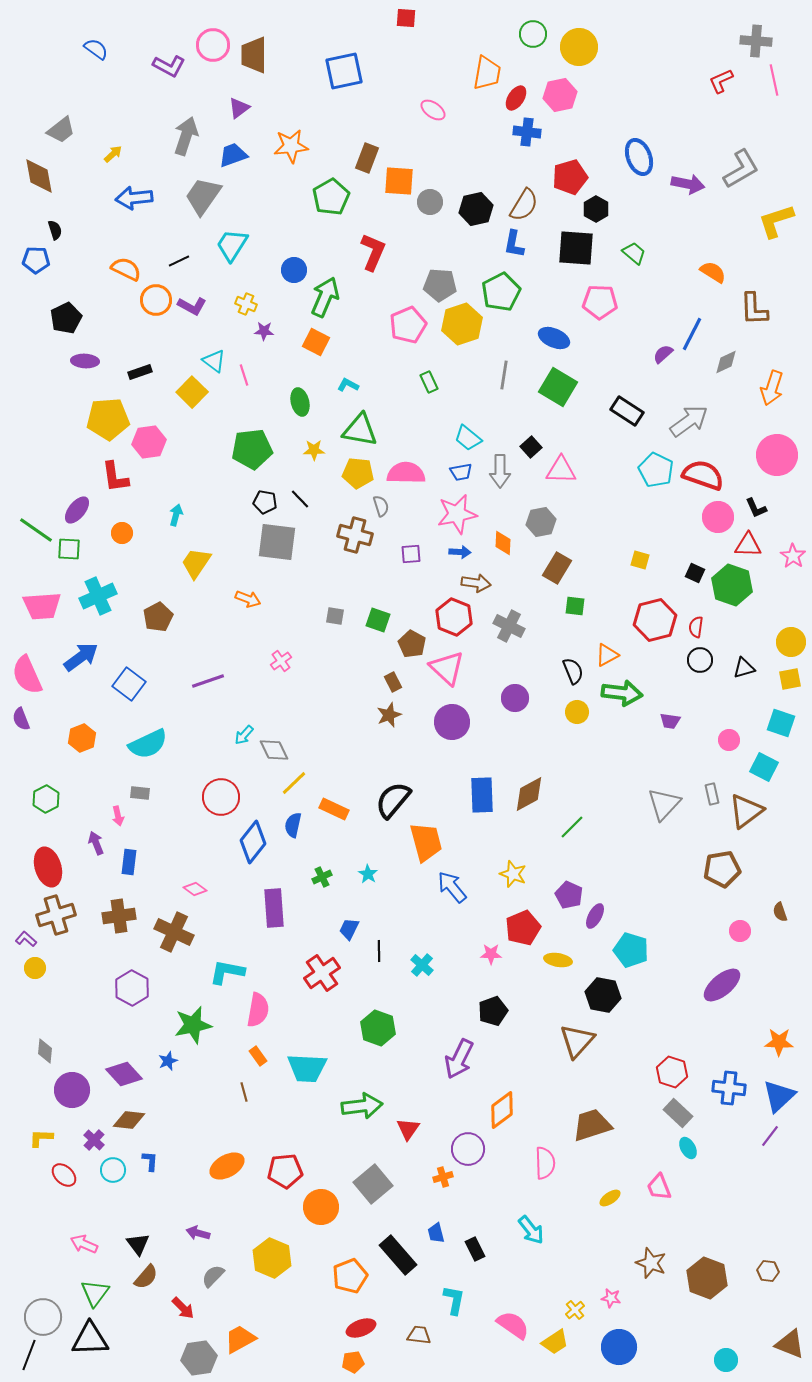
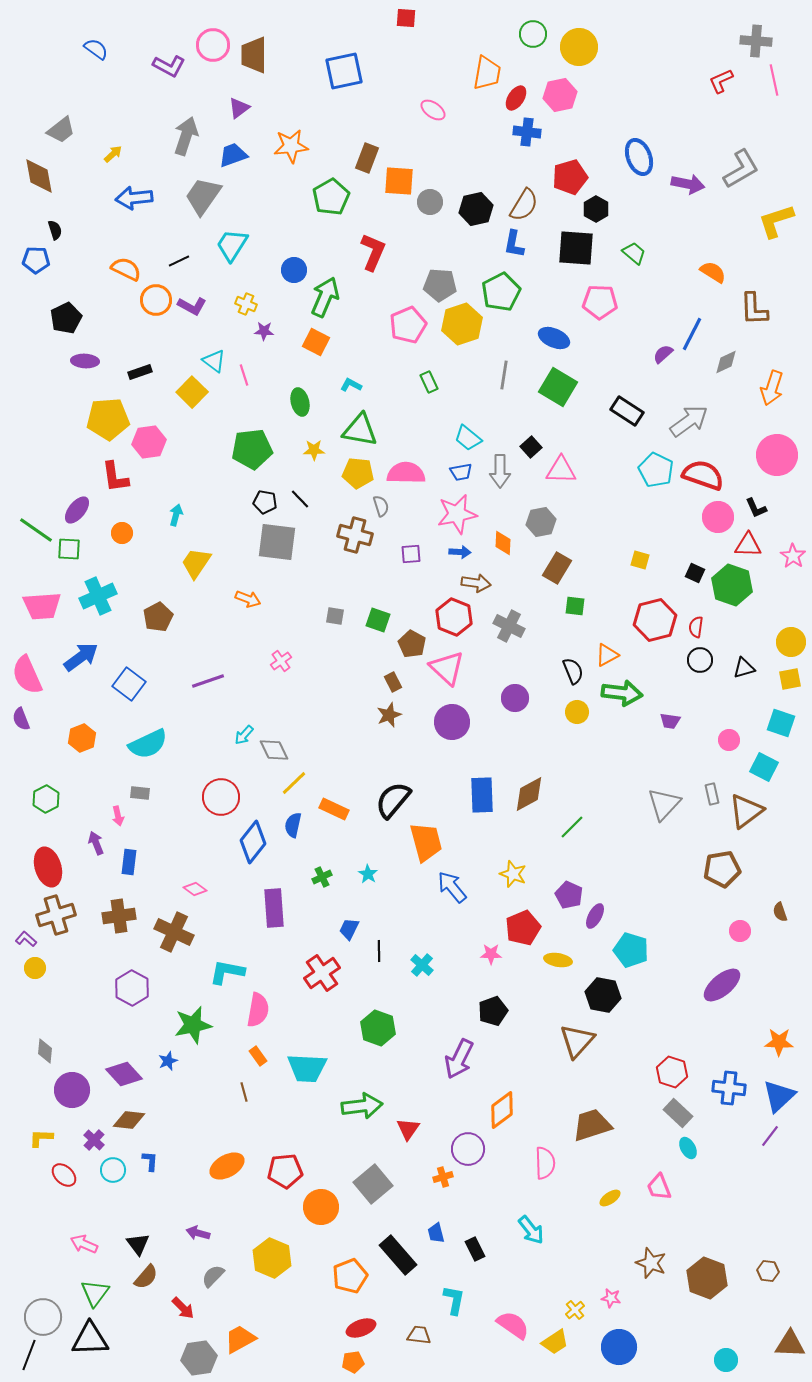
cyan L-shape at (348, 385): moved 3 px right
brown triangle at (790, 1344): rotated 20 degrees counterclockwise
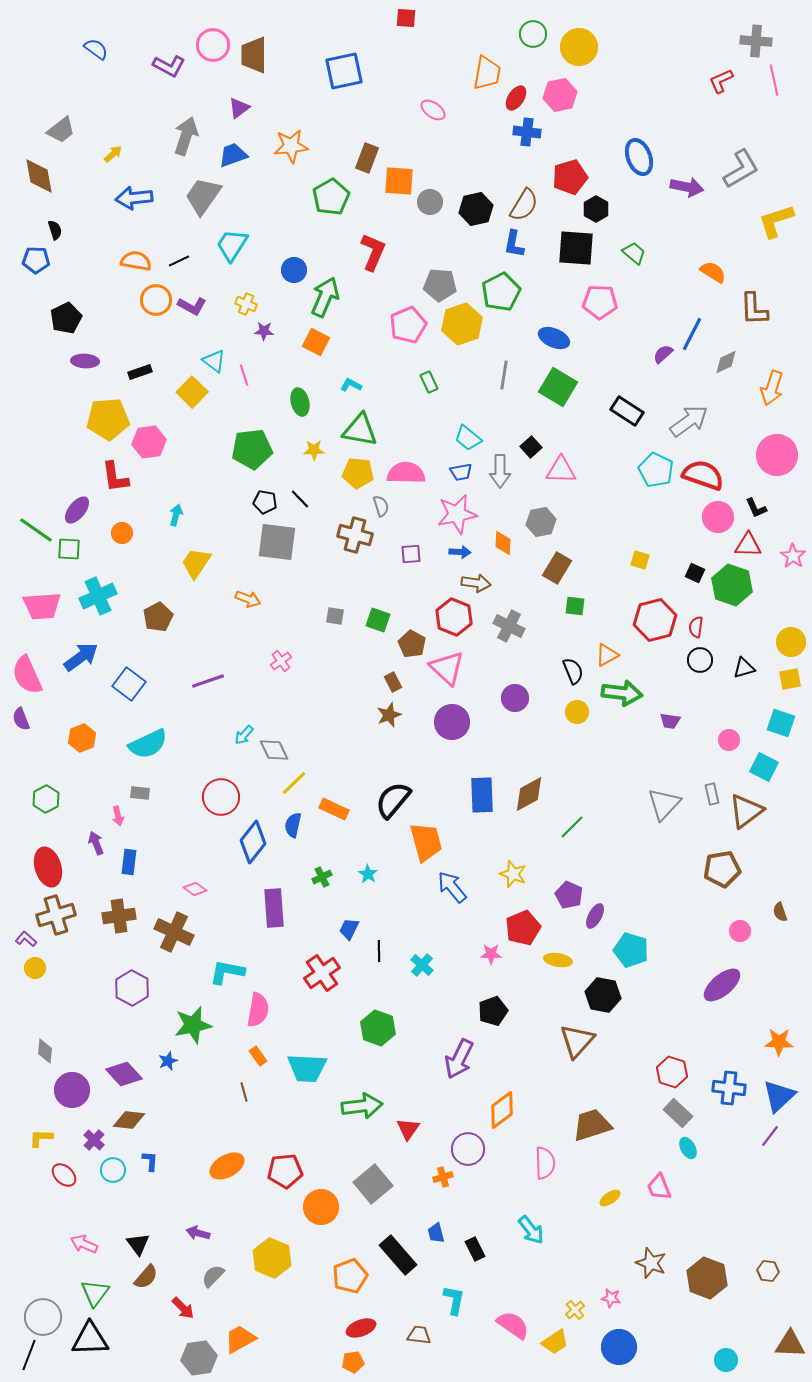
purple arrow at (688, 184): moved 1 px left, 3 px down
orange semicircle at (126, 269): moved 10 px right, 8 px up; rotated 16 degrees counterclockwise
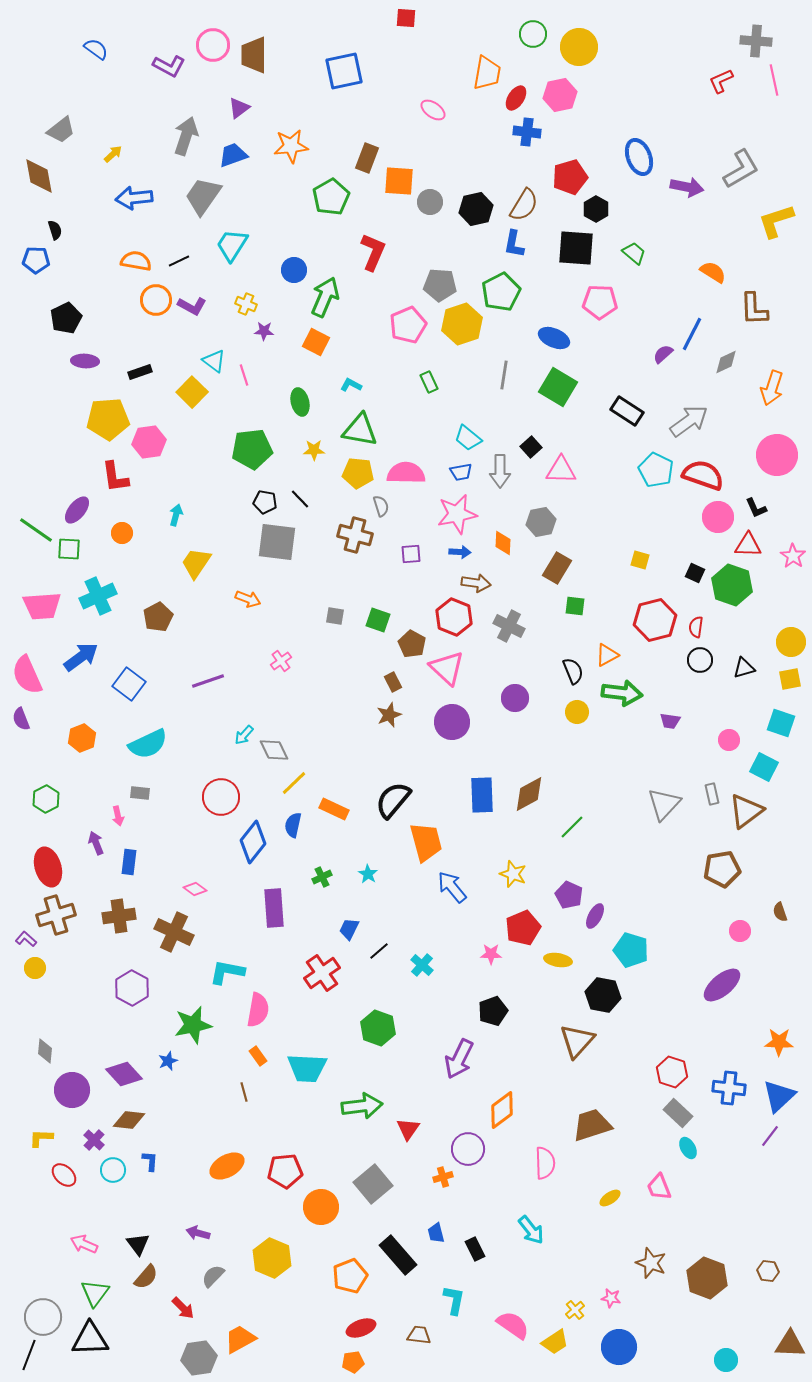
black line at (379, 951): rotated 50 degrees clockwise
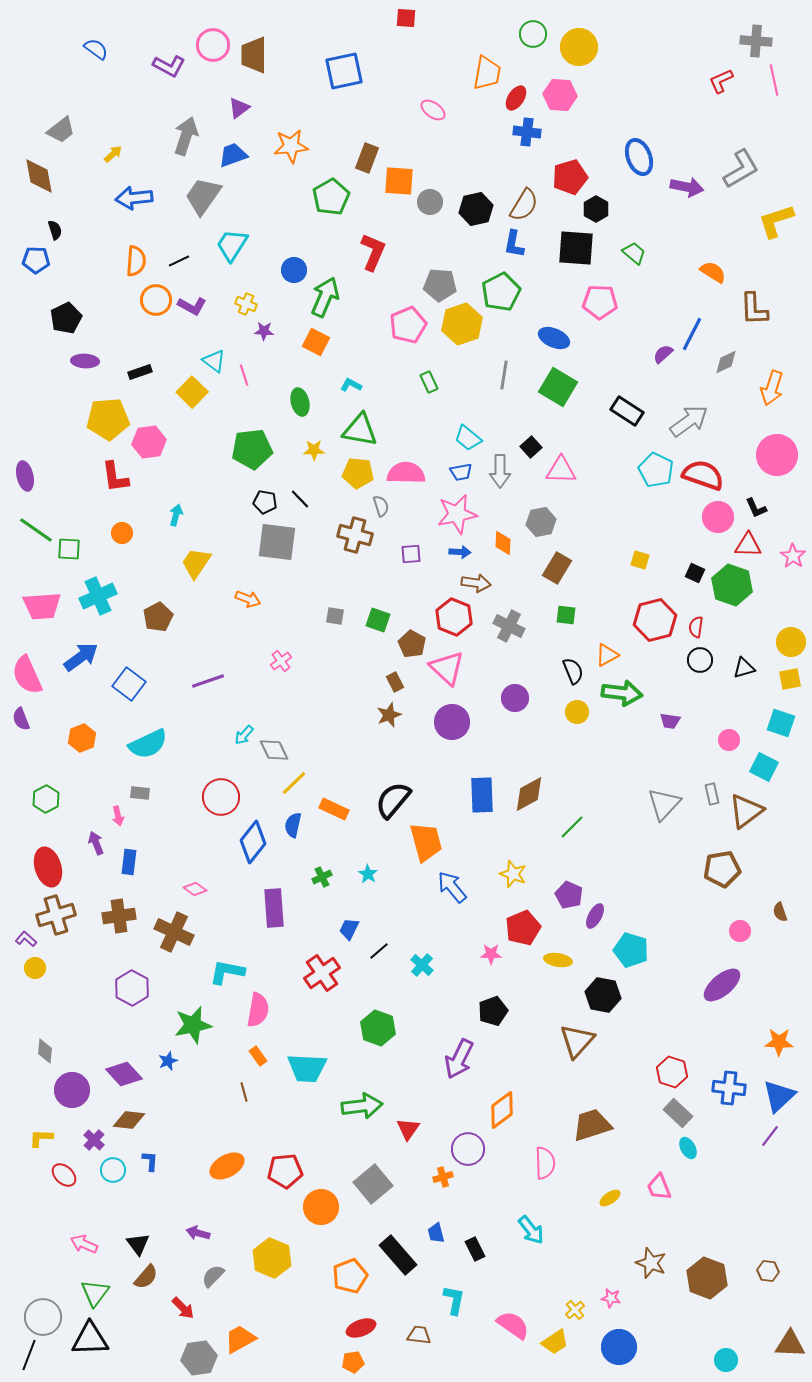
pink hexagon at (560, 95): rotated 16 degrees clockwise
orange semicircle at (136, 261): rotated 84 degrees clockwise
purple ellipse at (77, 510): moved 52 px left, 34 px up; rotated 52 degrees counterclockwise
green square at (575, 606): moved 9 px left, 9 px down
brown rectangle at (393, 682): moved 2 px right
